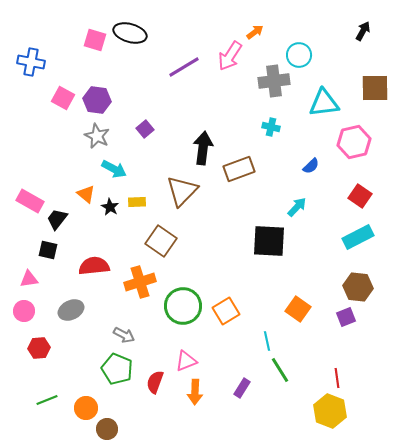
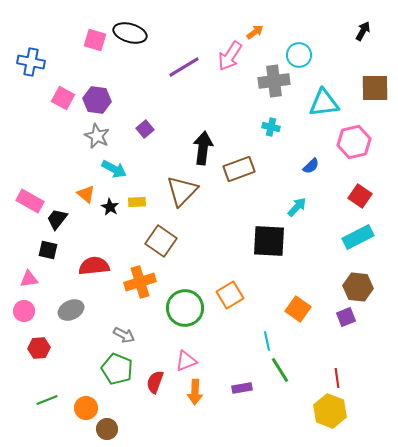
green circle at (183, 306): moved 2 px right, 2 px down
orange square at (226, 311): moved 4 px right, 16 px up
purple rectangle at (242, 388): rotated 48 degrees clockwise
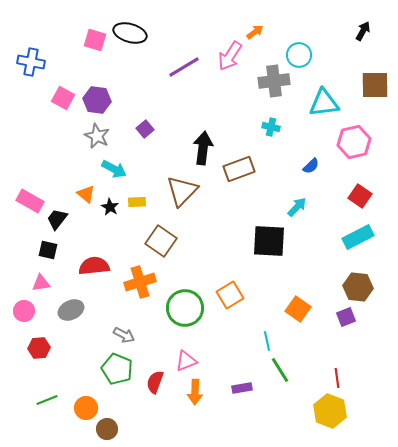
brown square at (375, 88): moved 3 px up
pink triangle at (29, 279): moved 12 px right, 4 px down
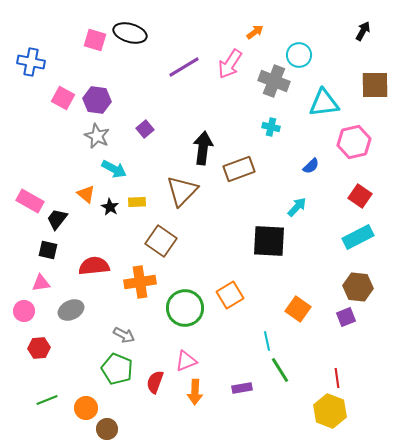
pink arrow at (230, 56): moved 8 px down
gray cross at (274, 81): rotated 28 degrees clockwise
orange cross at (140, 282): rotated 8 degrees clockwise
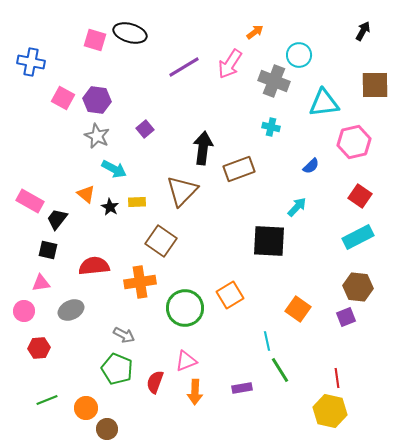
yellow hexagon at (330, 411): rotated 8 degrees counterclockwise
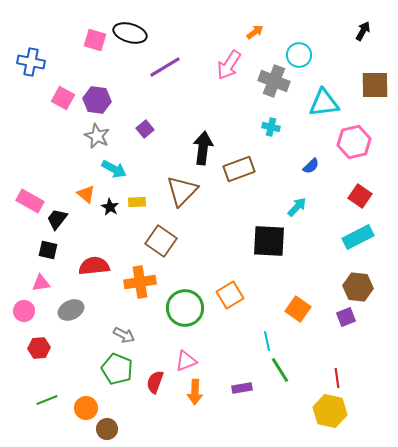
pink arrow at (230, 64): moved 1 px left, 1 px down
purple line at (184, 67): moved 19 px left
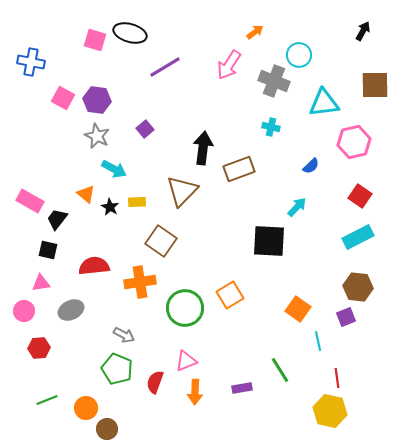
cyan line at (267, 341): moved 51 px right
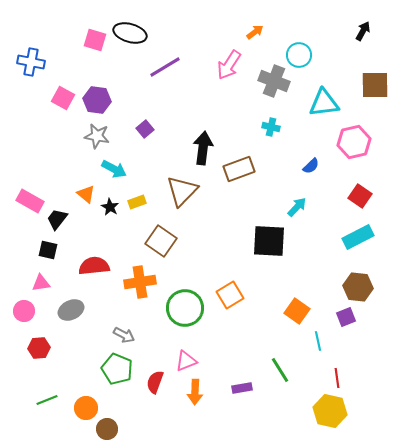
gray star at (97, 136): rotated 15 degrees counterclockwise
yellow rectangle at (137, 202): rotated 18 degrees counterclockwise
orange square at (298, 309): moved 1 px left, 2 px down
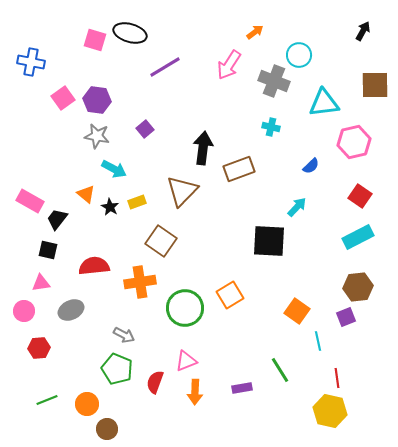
pink square at (63, 98): rotated 25 degrees clockwise
brown hexagon at (358, 287): rotated 12 degrees counterclockwise
orange circle at (86, 408): moved 1 px right, 4 px up
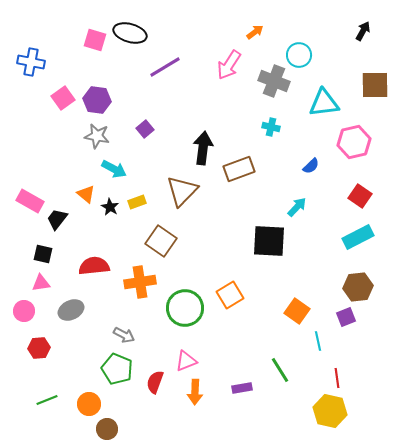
black square at (48, 250): moved 5 px left, 4 px down
orange circle at (87, 404): moved 2 px right
